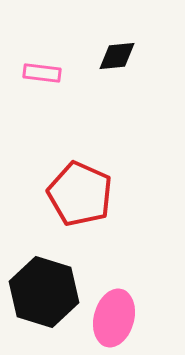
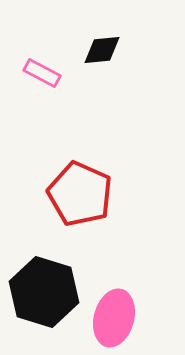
black diamond: moved 15 px left, 6 px up
pink rectangle: rotated 21 degrees clockwise
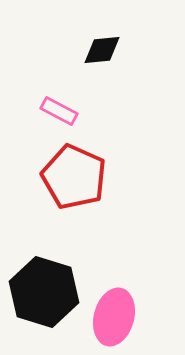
pink rectangle: moved 17 px right, 38 px down
red pentagon: moved 6 px left, 17 px up
pink ellipse: moved 1 px up
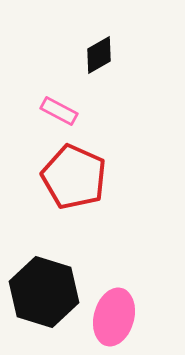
black diamond: moved 3 px left, 5 px down; rotated 24 degrees counterclockwise
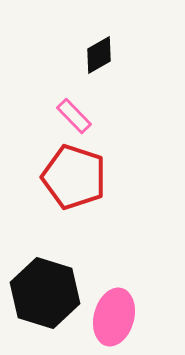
pink rectangle: moved 15 px right, 5 px down; rotated 18 degrees clockwise
red pentagon: rotated 6 degrees counterclockwise
black hexagon: moved 1 px right, 1 px down
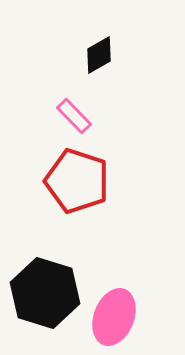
red pentagon: moved 3 px right, 4 px down
pink ellipse: rotated 6 degrees clockwise
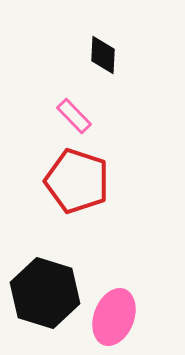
black diamond: moved 4 px right; rotated 57 degrees counterclockwise
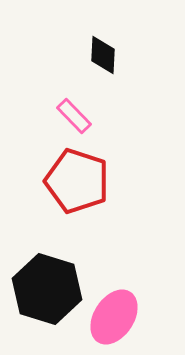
black hexagon: moved 2 px right, 4 px up
pink ellipse: rotated 12 degrees clockwise
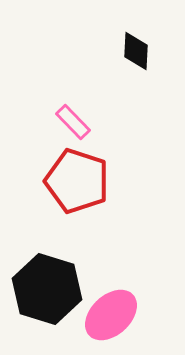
black diamond: moved 33 px right, 4 px up
pink rectangle: moved 1 px left, 6 px down
pink ellipse: moved 3 px left, 2 px up; rotated 14 degrees clockwise
